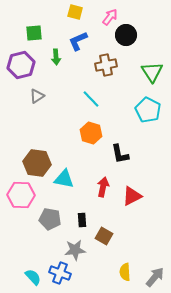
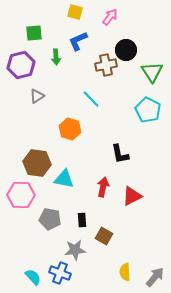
black circle: moved 15 px down
orange hexagon: moved 21 px left, 4 px up
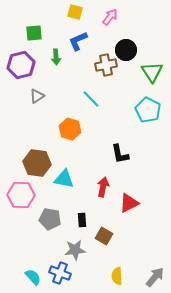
red triangle: moved 3 px left, 7 px down
yellow semicircle: moved 8 px left, 4 px down
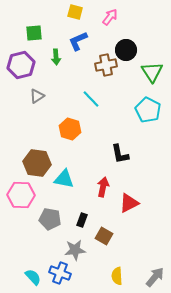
black rectangle: rotated 24 degrees clockwise
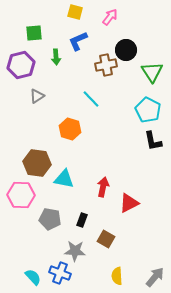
black L-shape: moved 33 px right, 13 px up
brown square: moved 2 px right, 3 px down
gray star: moved 1 px down; rotated 10 degrees clockwise
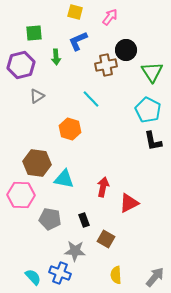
black rectangle: moved 2 px right; rotated 40 degrees counterclockwise
yellow semicircle: moved 1 px left, 1 px up
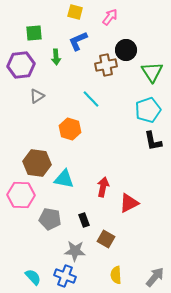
purple hexagon: rotated 8 degrees clockwise
cyan pentagon: rotated 25 degrees clockwise
blue cross: moved 5 px right, 3 px down
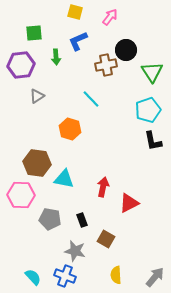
black rectangle: moved 2 px left
gray star: rotated 10 degrees clockwise
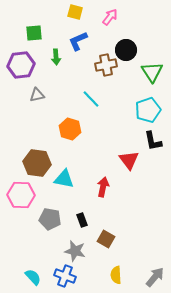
gray triangle: moved 1 px up; rotated 21 degrees clockwise
red triangle: moved 43 px up; rotated 40 degrees counterclockwise
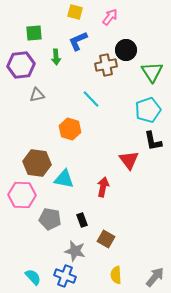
pink hexagon: moved 1 px right
